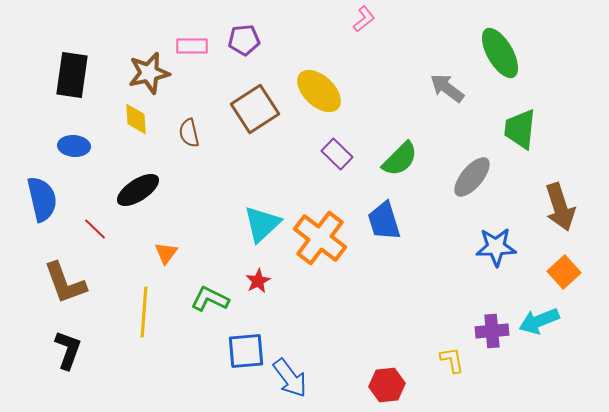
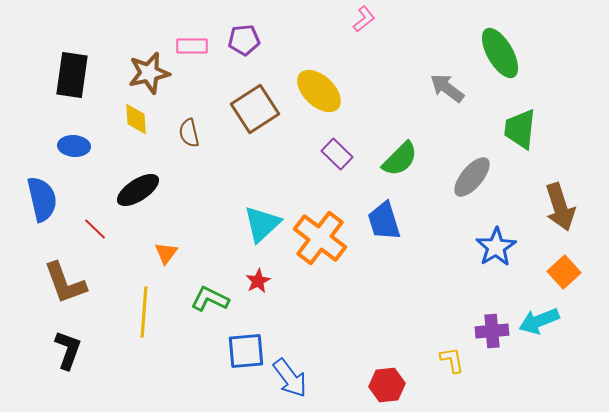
blue star: rotated 30 degrees counterclockwise
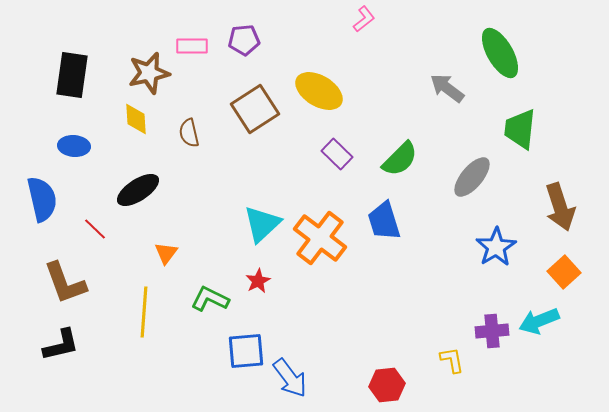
yellow ellipse: rotated 12 degrees counterclockwise
black L-shape: moved 7 px left, 5 px up; rotated 57 degrees clockwise
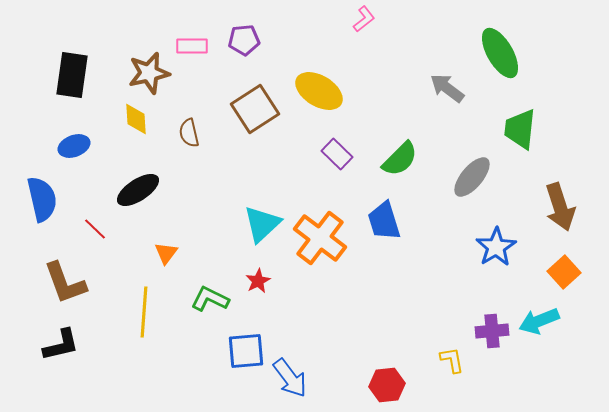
blue ellipse: rotated 24 degrees counterclockwise
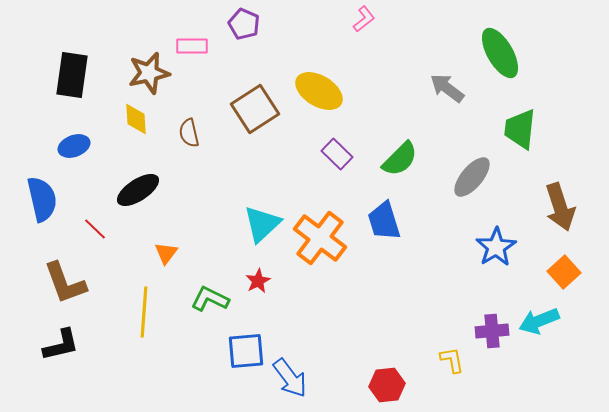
purple pentagon: moved 16 px up; rotated 28 degrees clockwise
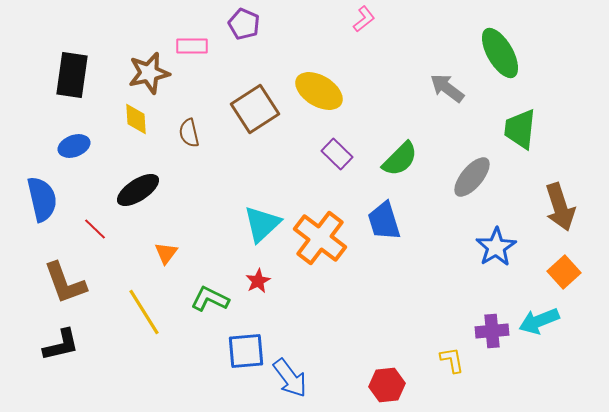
yellow line: rotated 36 degrees counterclockwise
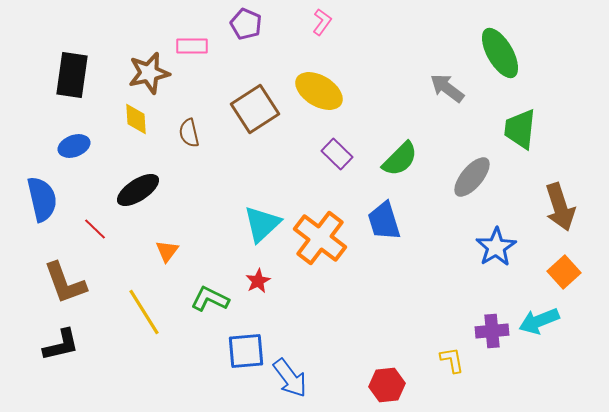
pink L-shape: moved 42 px left, 3 px down; rotated 16 degrees counterclockwise
purple pentagon: moved 2 px right
orange triangle: moved 1 px right, 2 px up
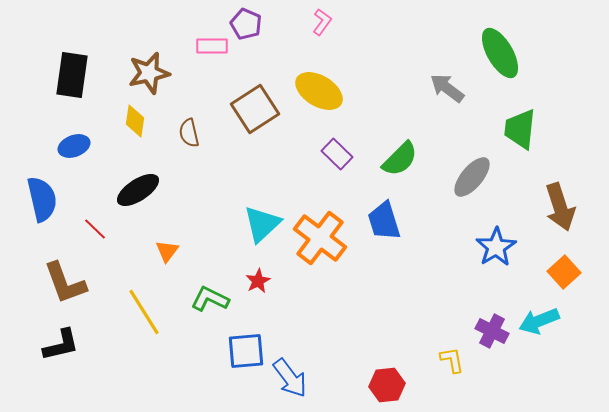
pink rectangle: moved 20 px right
yellow diamond: moved 1 px left, 2 px down; rotated 12 degrees clockwise
purple cross: rotated 32 degrees clockwise
